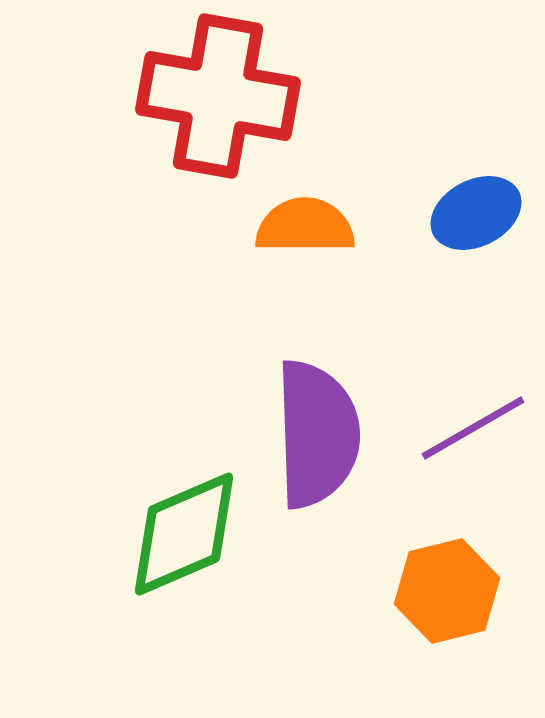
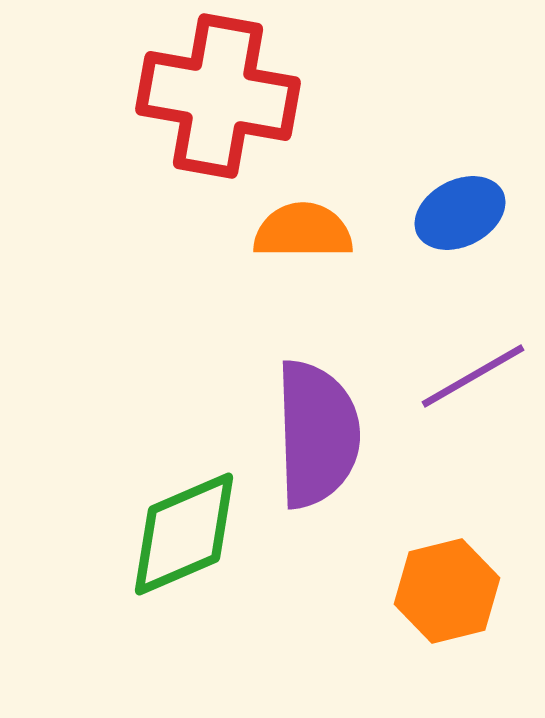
blue ellipse: moved 16 px left
orange semicircle: moved 2 px left, 5 px down
purple line: moved 52 px up
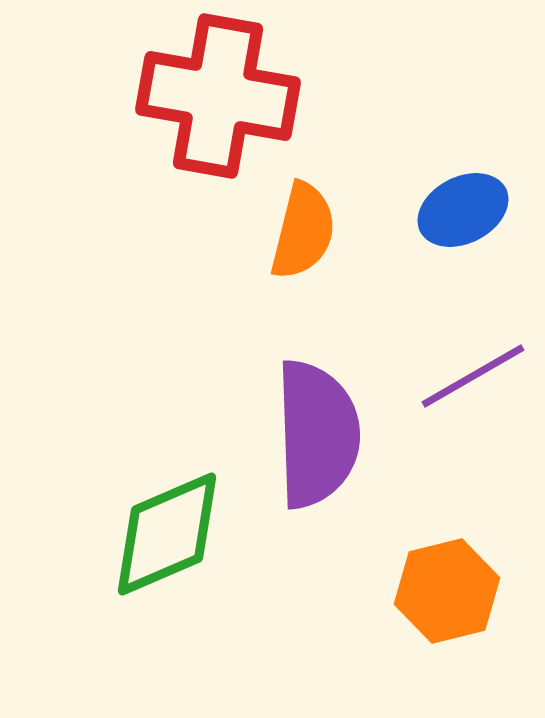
blue ellipse: moved 3 px right, 3 px up
orange semicircle: rotated 104 degrees clockwise
green diamond: moved 17 px left
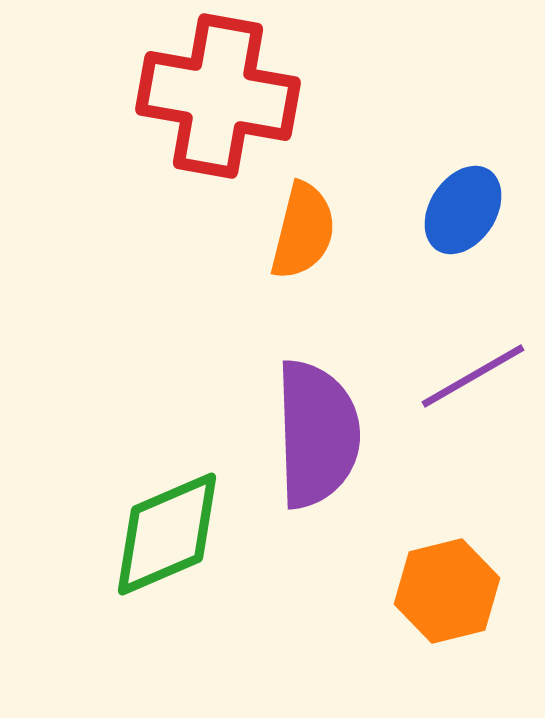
blue ellipse: rotated 30 degrees counterclockwise
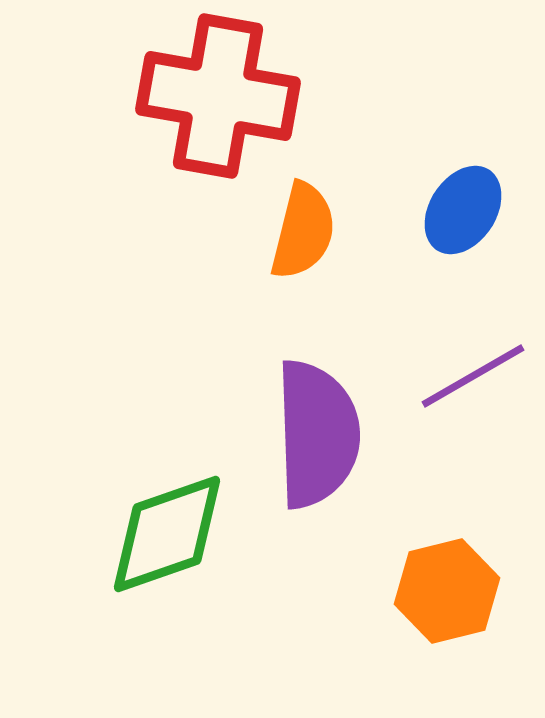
green diamond: rotated 4 degrees clockwise
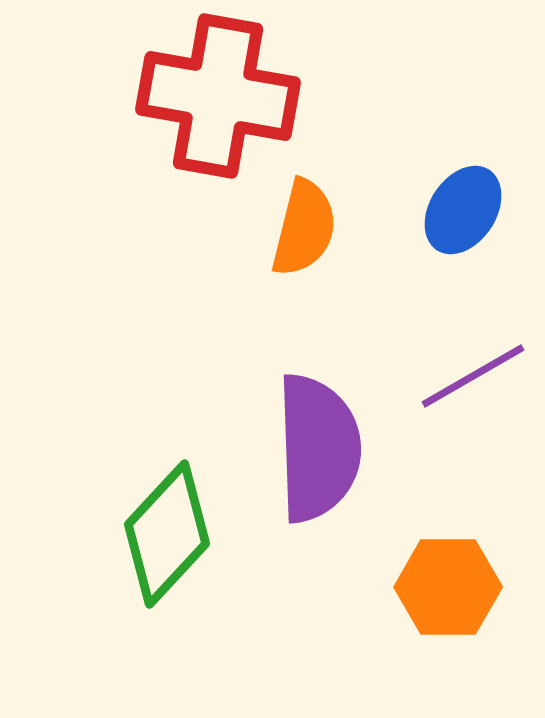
orange semicircle: moved 1 px right, 3 px up
purple semicircle: moved 1 px right, 14 px down
green diamond: rotated 28 degrees counterclockwise
orange hexagon: moved 1 px right, 4 px up; rotated 14 degrees clockwise
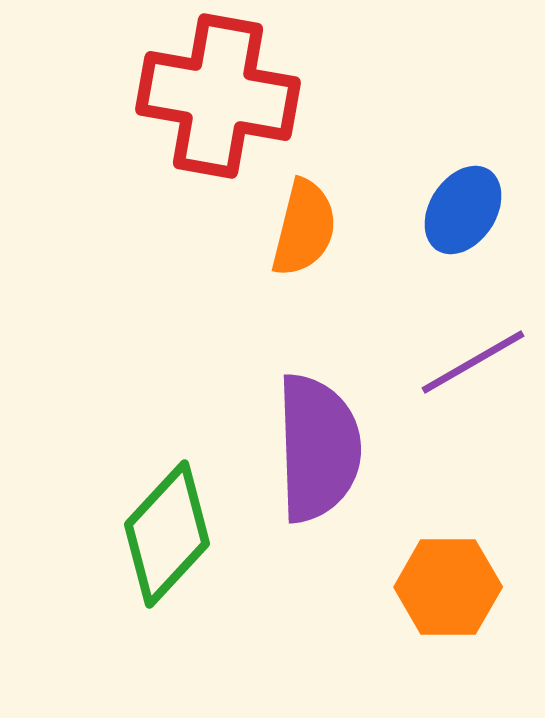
purple line: moved 14 px up
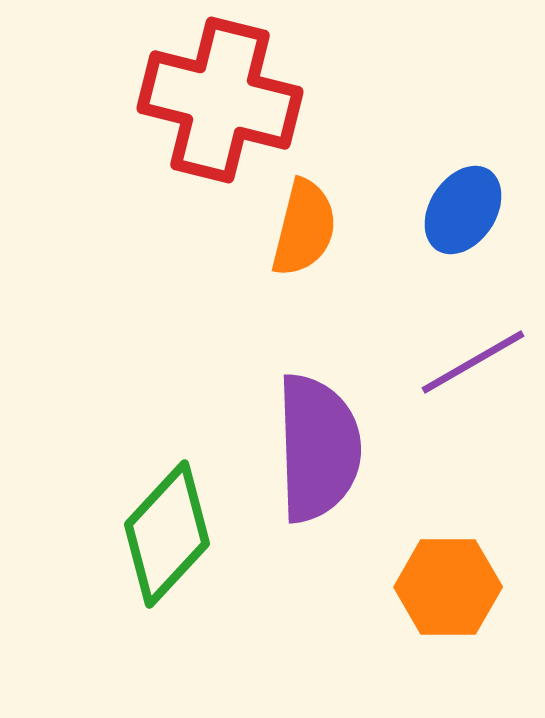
red cross: moved 2 px right, 4 px down; rotated 4 degrees clockwise
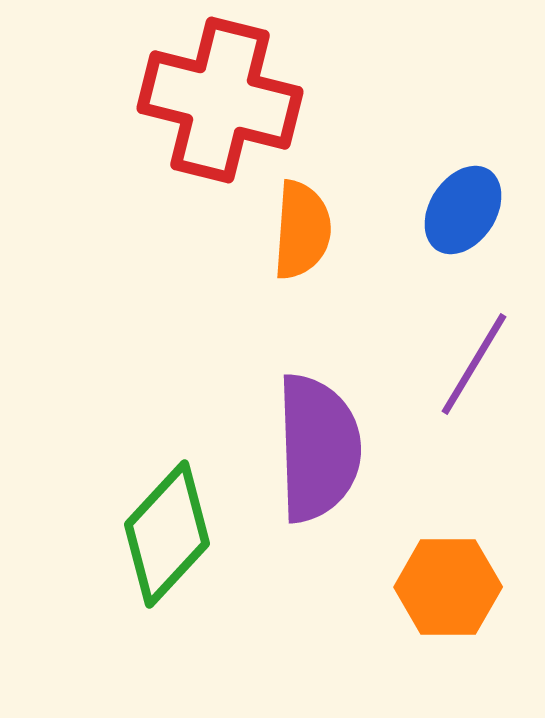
orange semicircle: moved 2 px left, 2 px down; rotated 10 degrees counterclockwise
purple line: moved 1 px right, 2 px down; rotated 29 degrees counterclockwise
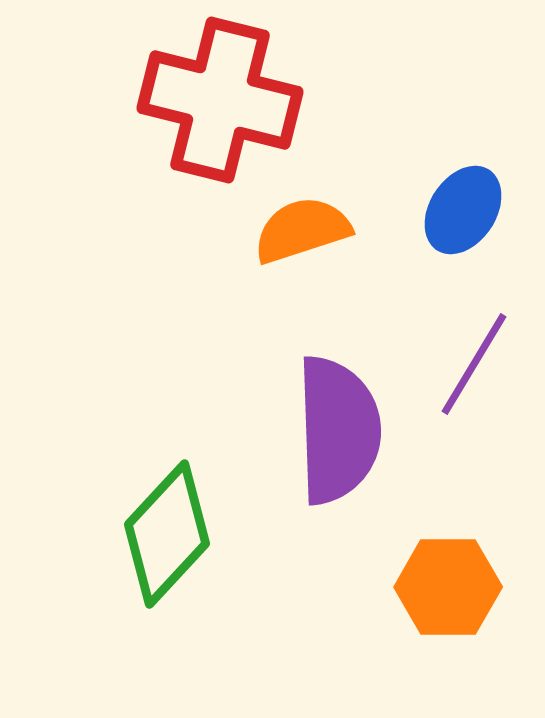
orange semicircle: rotated 112 degrees counterclockwise
purple semicircle: moved 20 px right, 18 px up
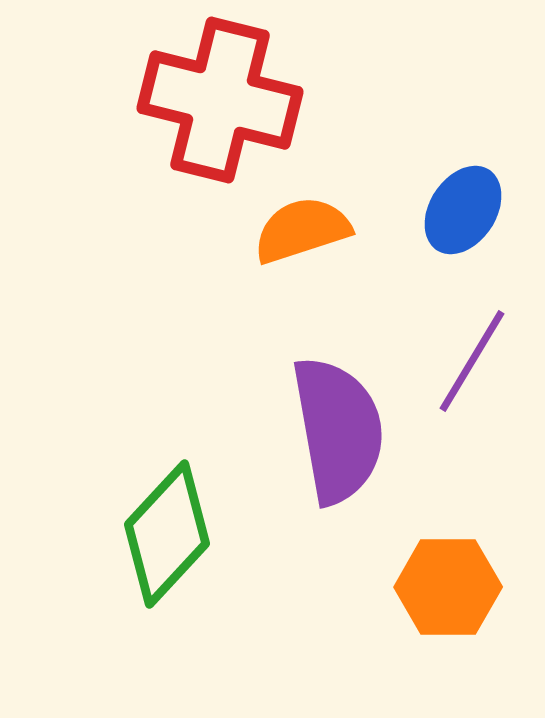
purple line: moved 2 px left, 3 px up
purple semicircle: rotated 8 degrees counterclockwise
